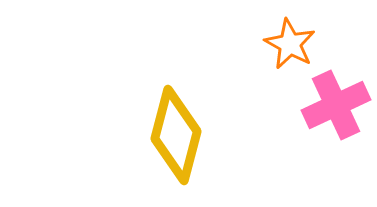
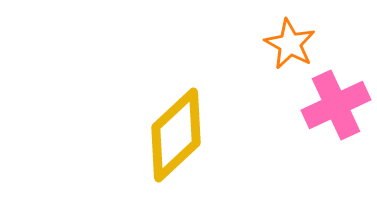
yellow diamond: rotated 32 degrees clockwise
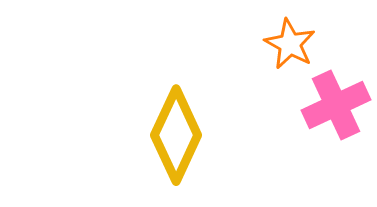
yellow diamond: rotated 22 degrees counterclockwise
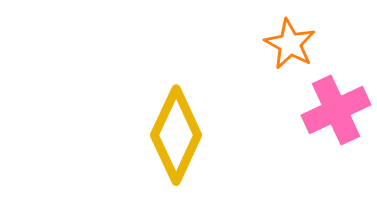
pink cross: moved 5 px down
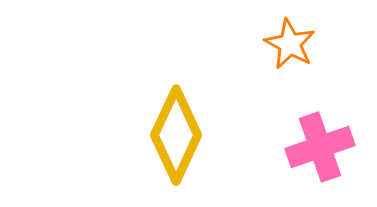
pink cross: moved 16 px left, 37 px down; rotated 6 degrees clockwise
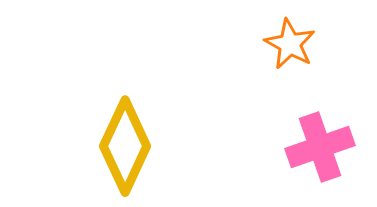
yellow diamond: moved 51 px left, 11 px down
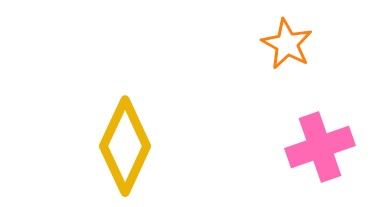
orange star: moved 3 px left
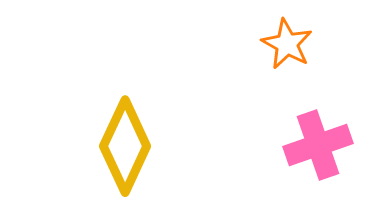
pink cross: moved 2 px left, 2 px up
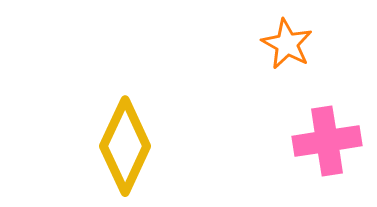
pink cross: moved 9 px right, 4 px up; rotated 10 degrees clockwise
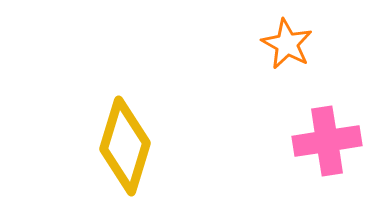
yellow diamond: rotated 8 degrees counterclockwise
